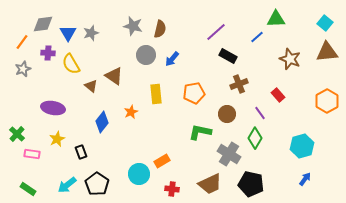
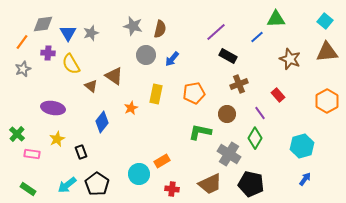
cyan square at (325, 23): moved 2 px up
yellow rectangle at (156, 94): rotated 18 degrees clockwise
orange star at (131, 112): moved 4 px up
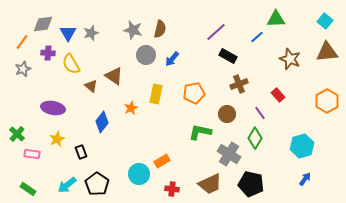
gray star at (133, 26): moved 4 px down
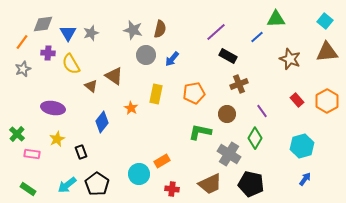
red rectangle at (278, 95): moved 19 px right, 5 px down
orange star at (131, 108): rotated 16 degrees counterclockwise
purple line at (260, 113): moved 2 px right, 2 px up
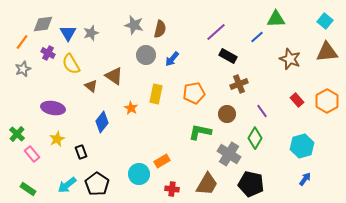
gray star at (133, 30): moved 1 px right, 5 px up
purple cross at (48, 53): rotated 24 degrees clockwise
pink rectangle at (32, 154): rotated 42 degrees clockwise
brown trapezoid at (210, 184): moved 3 px left; rotated 35 degrees counterclockwise
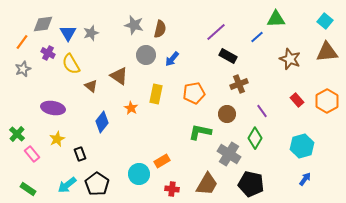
brown triangle at (114, 76): moved 5 px right
black rectangle at (81, 152): moved 1 px left, 2 px down
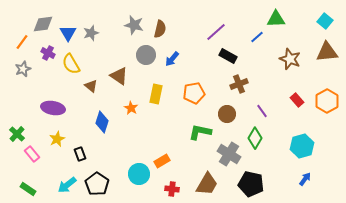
blue diamond at (102, 122): rotated 20 degrees counterclockwise
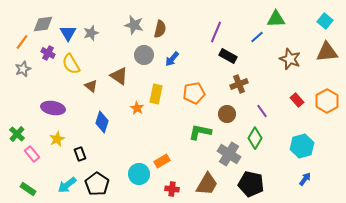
purple line at (216, 32): rotated 25 degrees counterclockwise
gray circle at (146, 55): moved 2 px left
orange star at (131, 108): moved 6 px right
